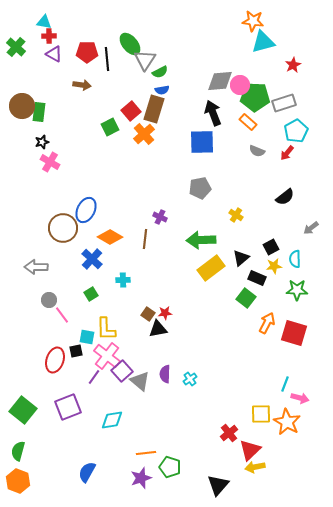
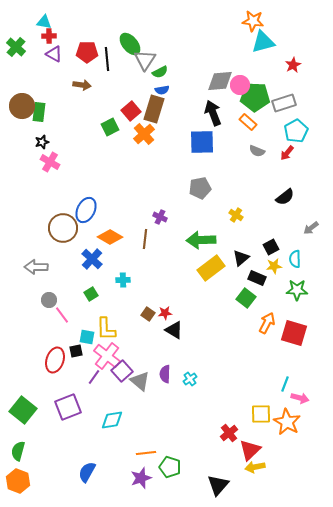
black triangle at (158, 329): moved 16 px right, 1 px down; rotated 42 degrees clockwise
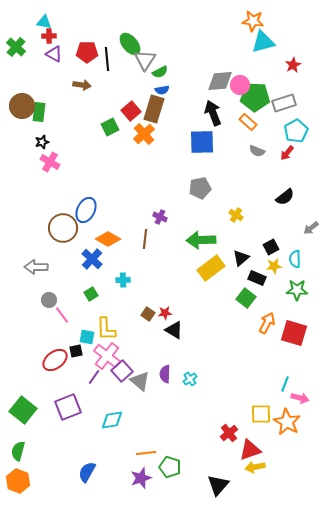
orange diamond at (110, 237): moved 2 px left, 2 px down
red ellipse at (55, 360): rotated 35 degrees clockwise
red triangle at (250, 450): rotated 25 degrees clockwise
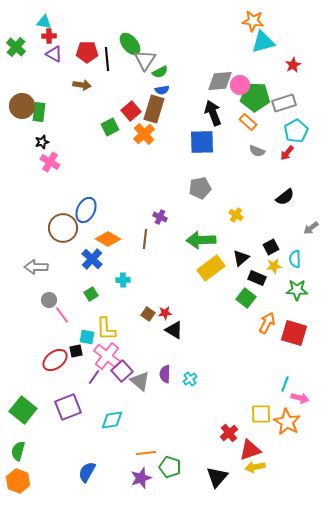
black triangle at (218, 485): moved 1 px left, 8 px up
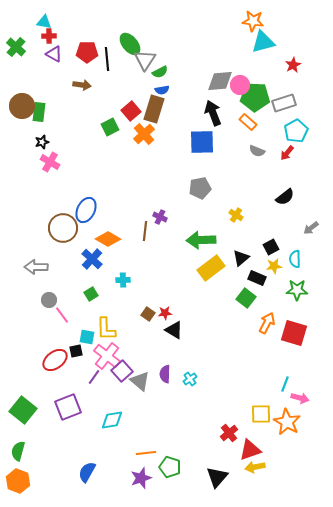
brown line at (145, 239): moved 8 px up
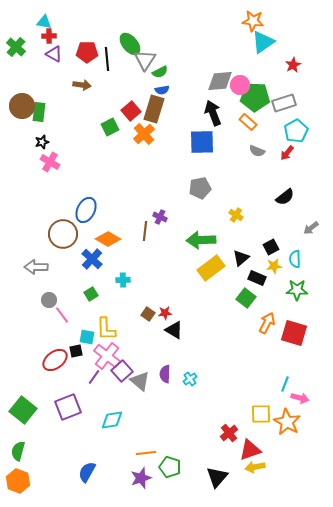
cyan triangle at (263, 42): rotated 20 degrees counterclockwise
brown circle at (63, 228): moved 6 px down
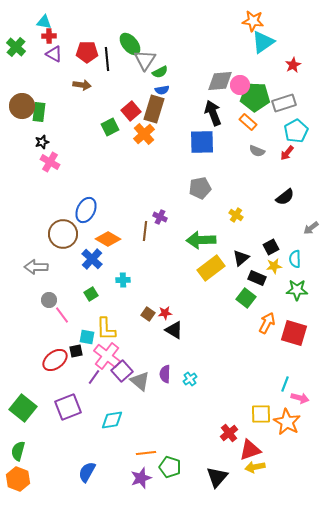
green square at (23, 410): moved 2 px up
orange hexagon at (18, 481): moved 2 px up
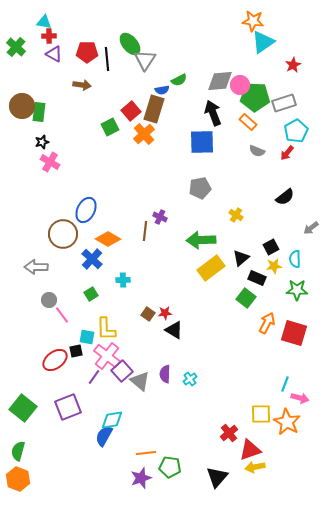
green semicircle at (160, 72): moved 19 px right, 8 px down
green pentagon at (170, 467): rotated 10 degrees counterclockwise
blue semicircle at (87, 472): moved 17 px right, 36 px up
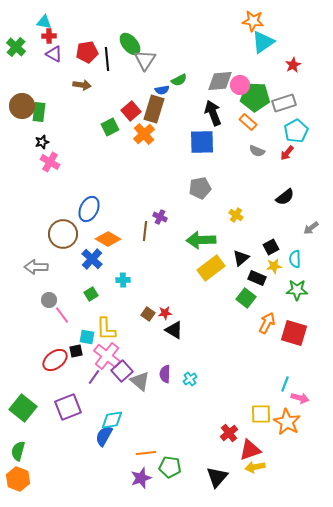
red pentagon at (87, 52): rotated 10 degrees counterclockwise
blue ellipse at (86, 210): moved 3 px right, 1 px up
